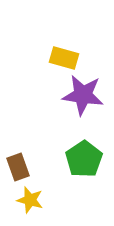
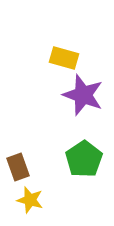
purple star: rotated 12 degrees clockwise
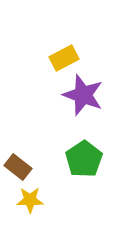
yellow rectangle: rotated 44 degrees counterclockwise
brown rectangle: rotated 32 degrees counterclockwise
yellow star: rotated 16 degrees counterclockwise
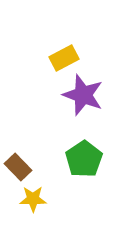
brown rectangle: rotated 8 degrees clockwise
yellow star: moved 3 px right, 1 px up
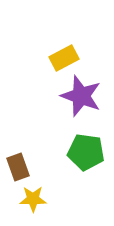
purple star: moved 2 px left, 1 px down
green pentagon: moved 2 px right, 7 px up; rotated 30 degrees counterclockwise
brown rectangle: rotated 24 degrees clockwise
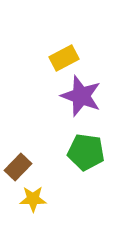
brown rectangle: rotated 64 degrees clockwise
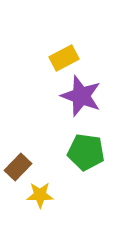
yellow star: moved 7 px right, 4 px up
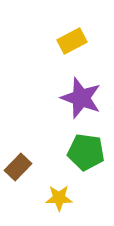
yellow rectangle: moved 8 px right, 17 px up
purple star: moved 2 px down
yellow star: moved 19 px right, 3 px down
